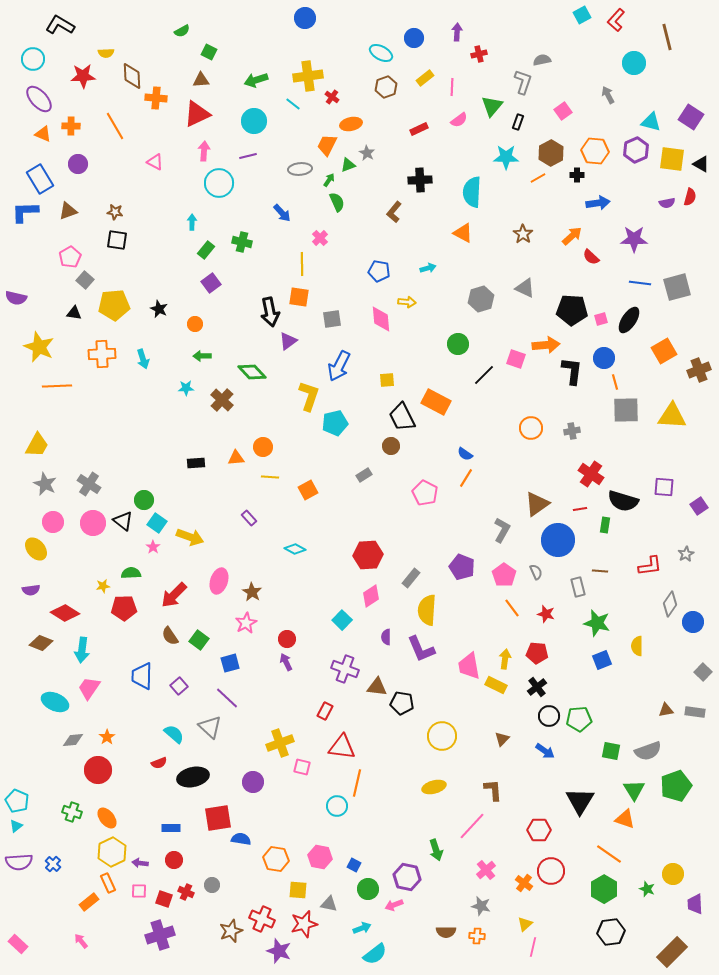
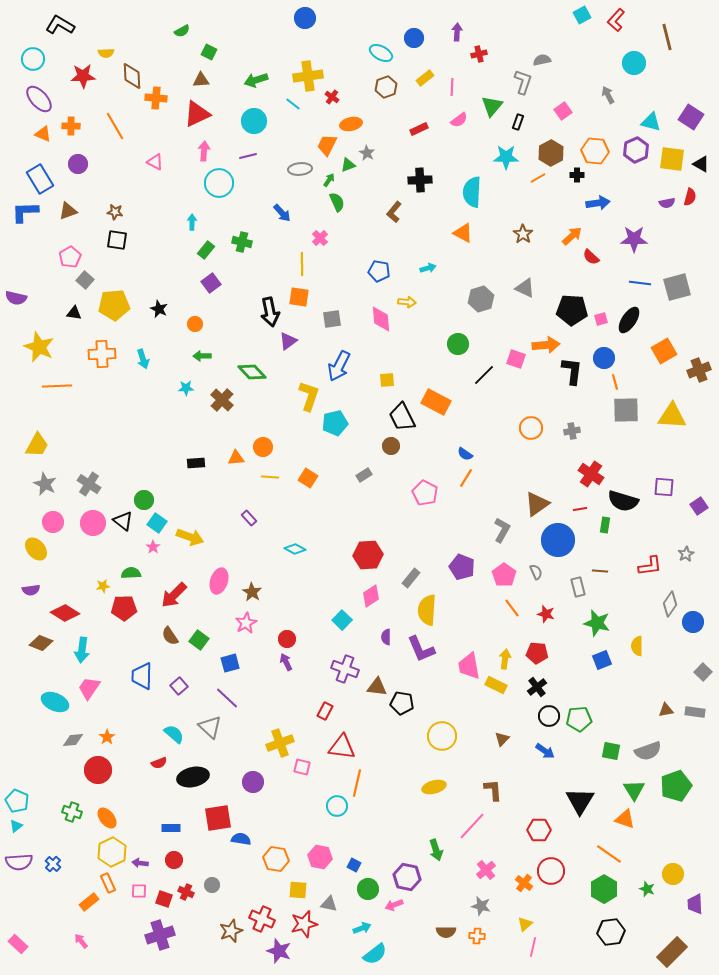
orange square at (308, 490): moved 12 px up; rotated 30 degrees counterclockwise
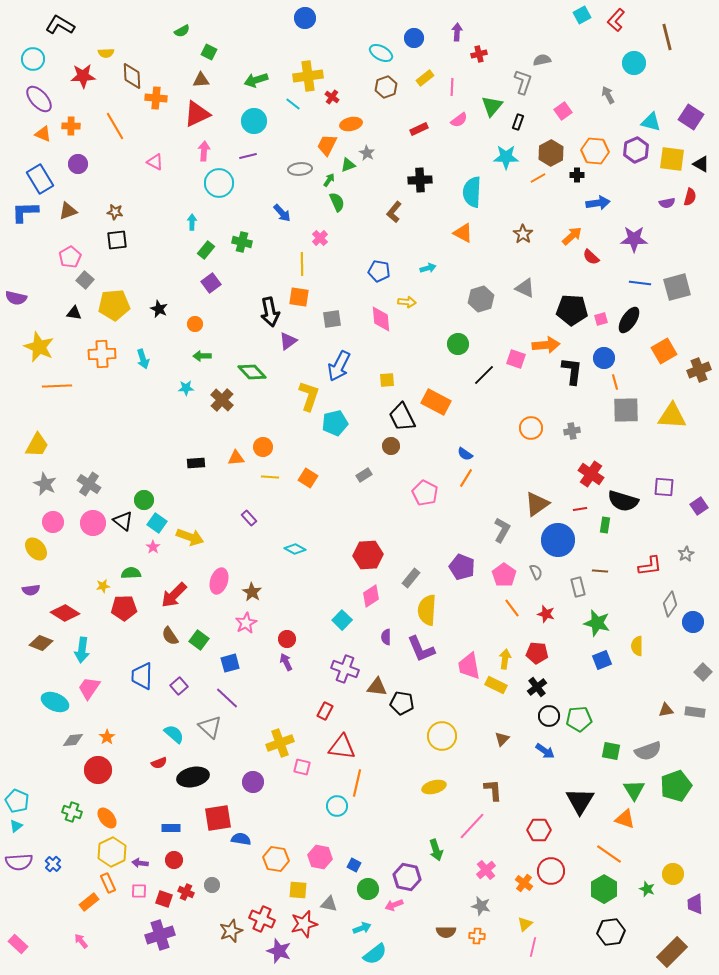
black square at (117, 240): rotated 15 degrees counterclockwise
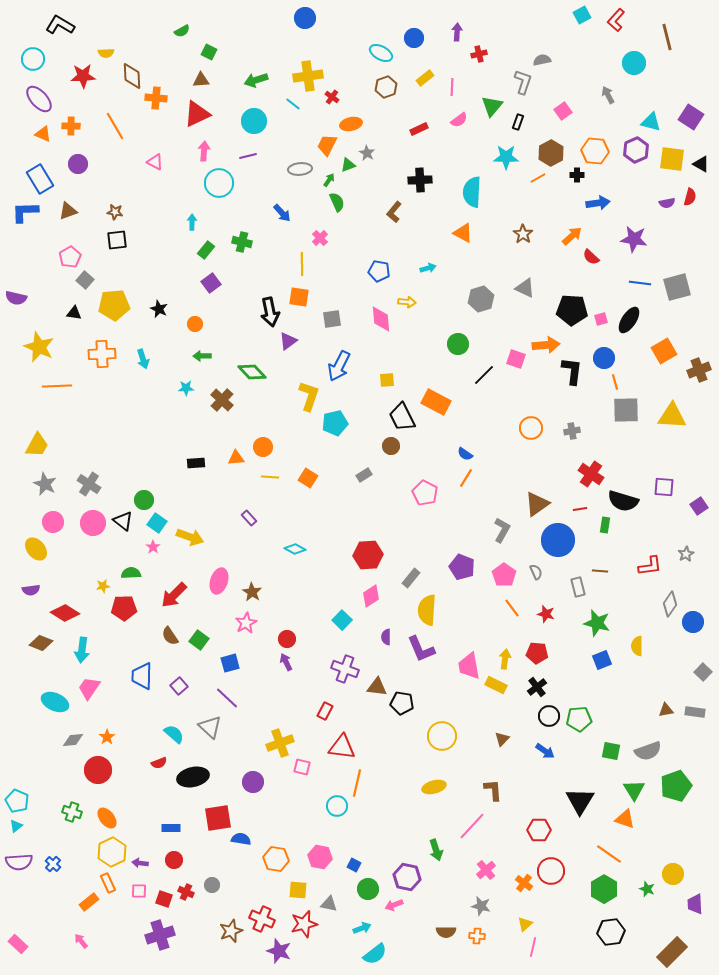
purple star at (634, 239): rotated 8 degrees clockwise
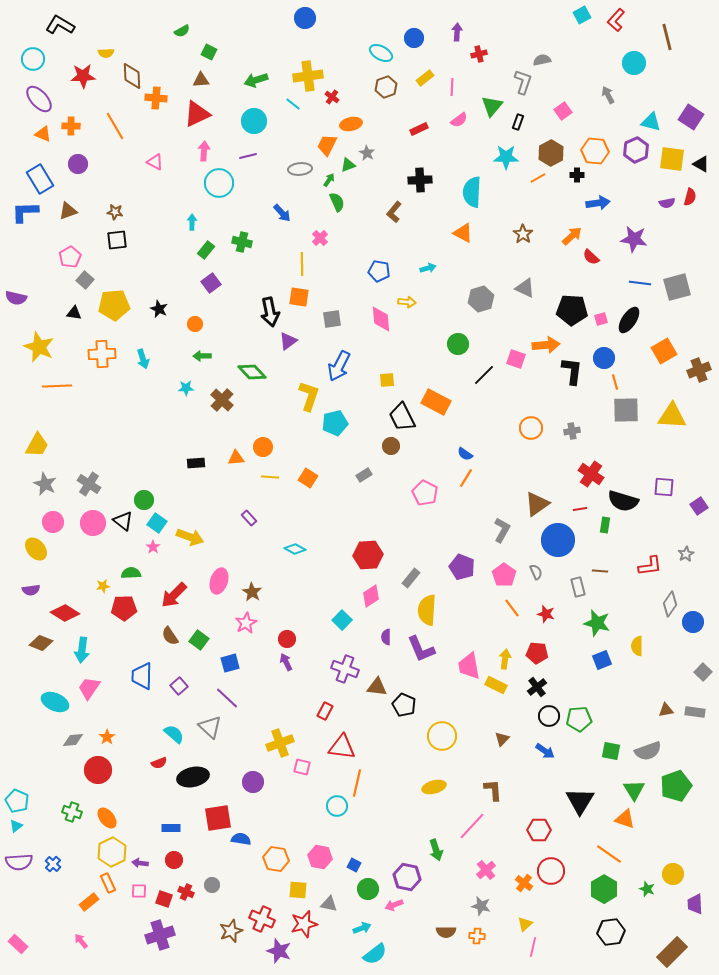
black pentagon at (402, 703): moved 2 px right, 2 px down; rotated 15 degrees clockwise
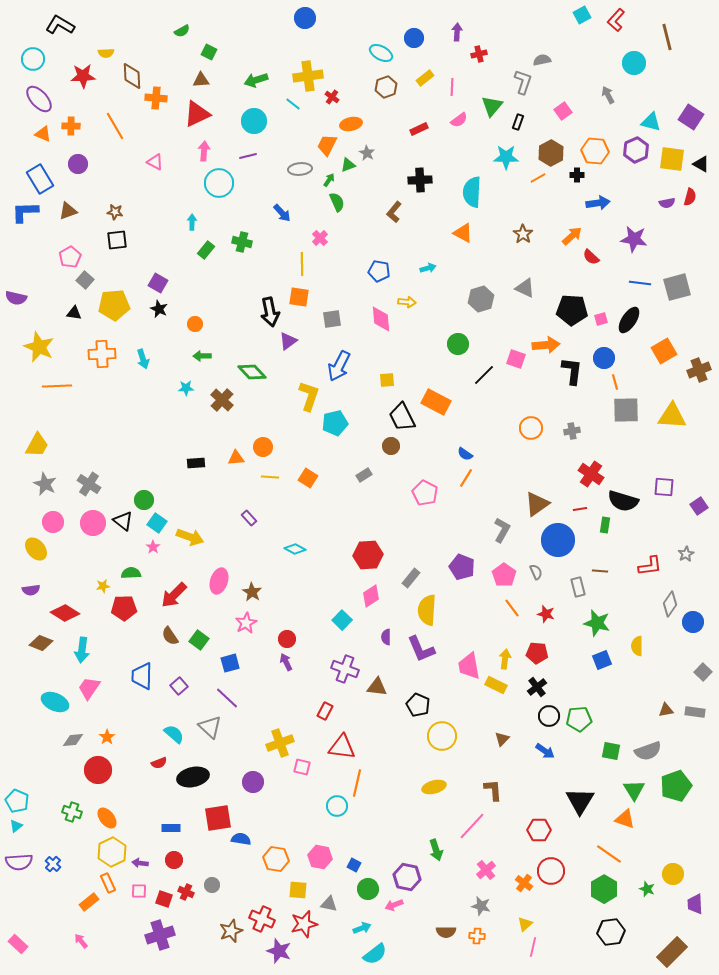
purple square at (211, 283): moved 53 px left; rotated 24 degrees counterclockwise
black pentagon at (404, 705): moved 14 px right
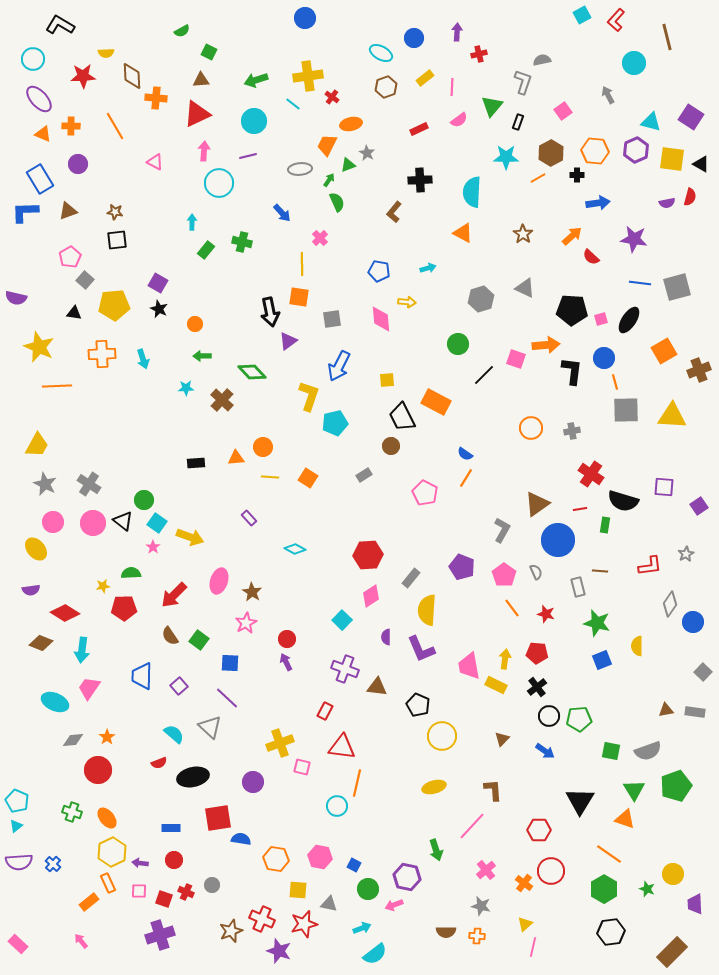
blue square at (230, 663): rotated 18 degrees clockwise
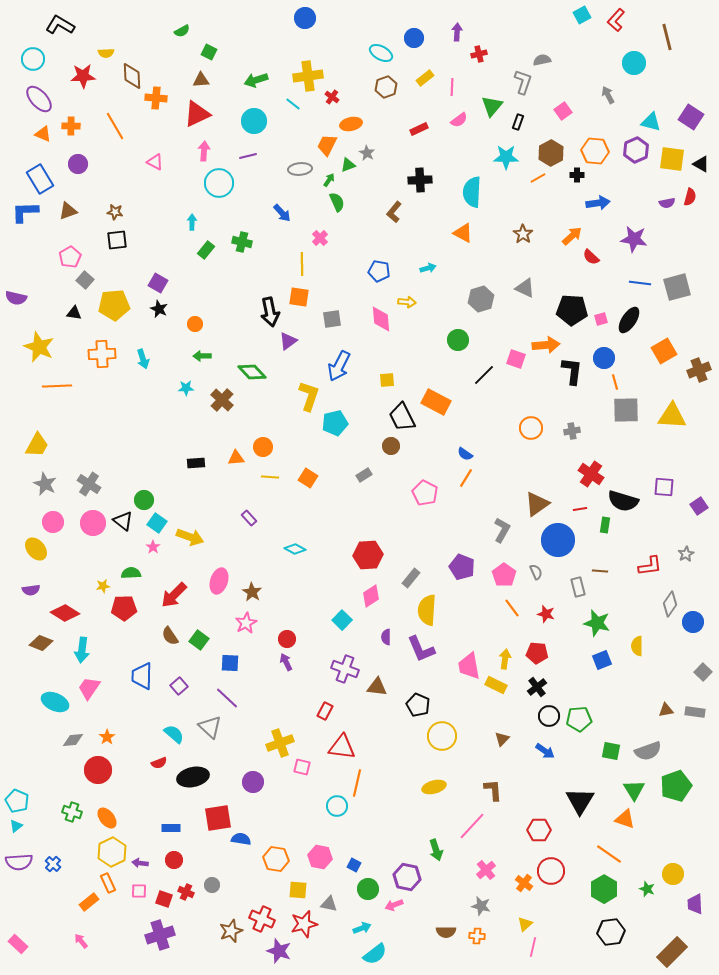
green circle at (458, 344): moved 4 px up
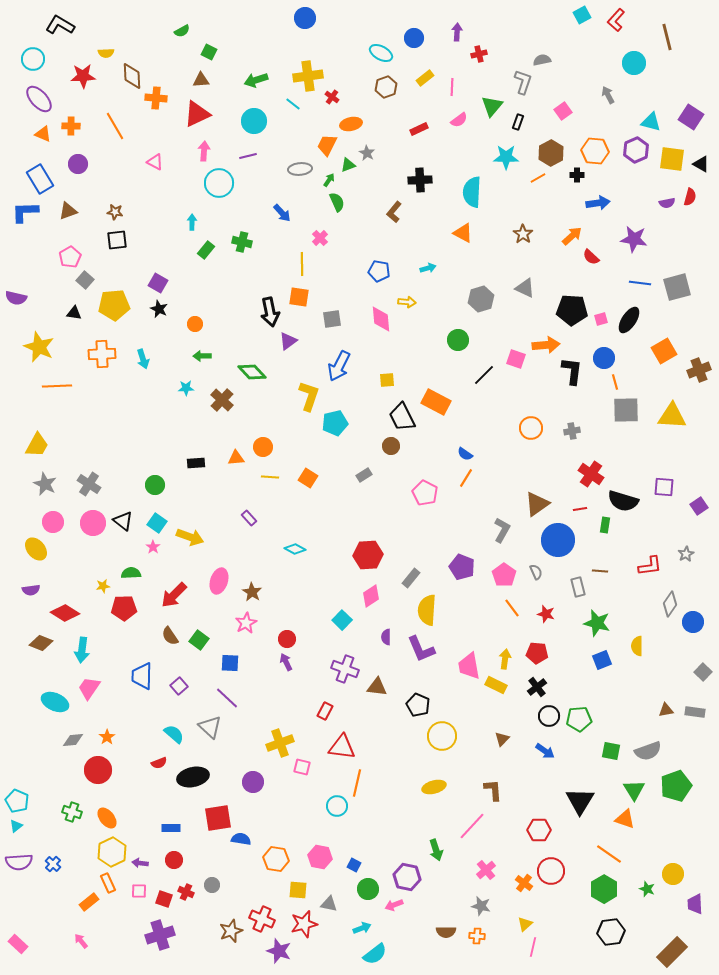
green circle at (144, 500): moved 11 px right, 15 px up
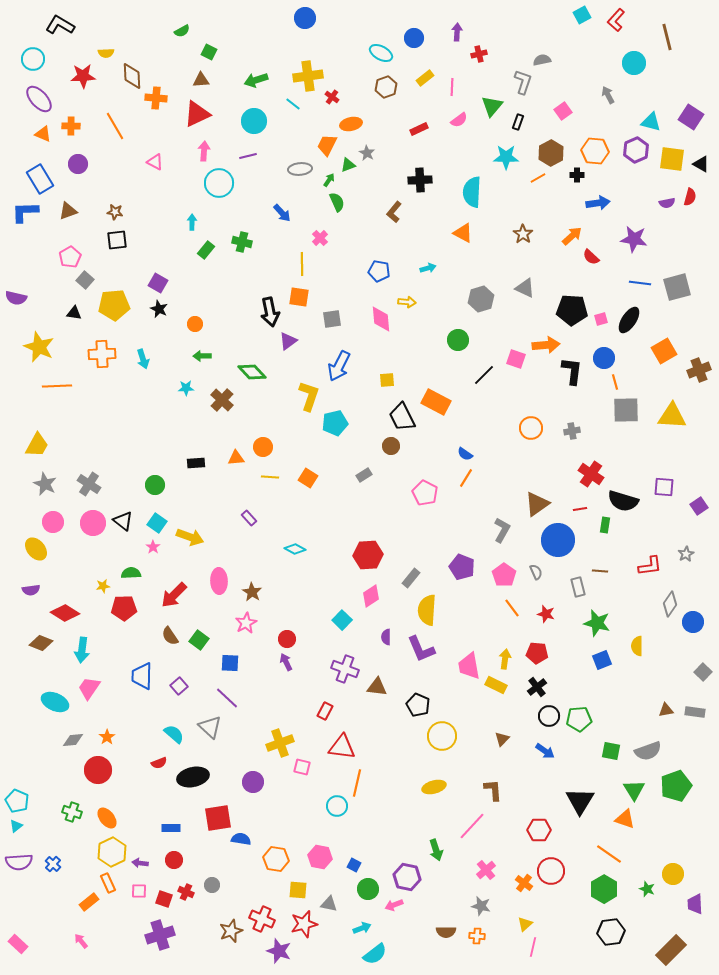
pink ellipse at (219, 581): rotated 20 degrees counterclockwise
brown rectangle at (672, 952): moved 1 px left, 2 px up
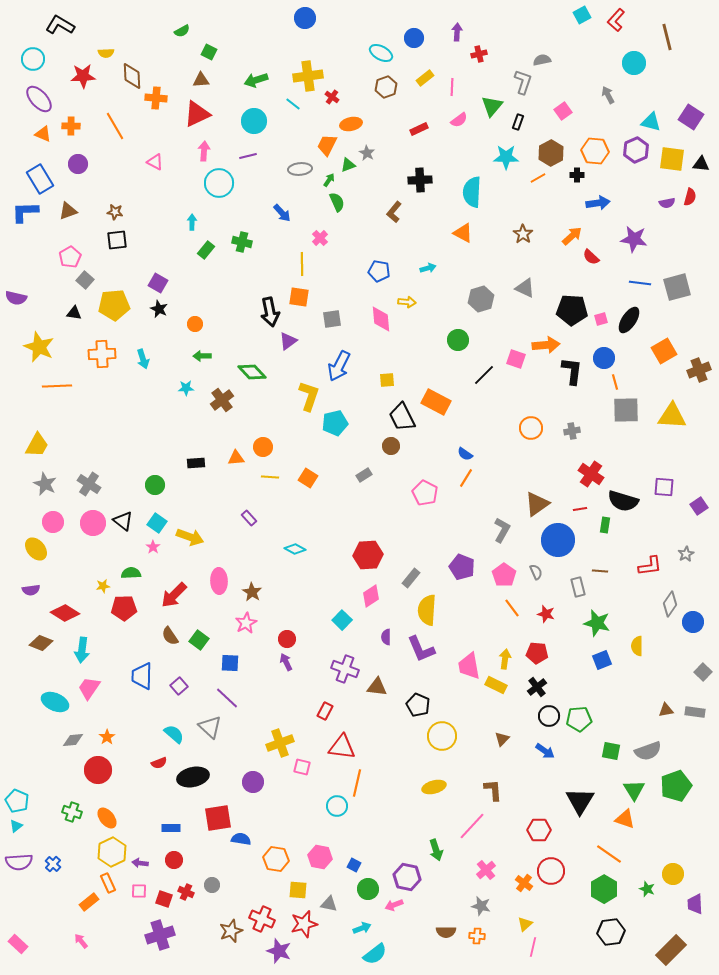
black triangle at (701, 164): rotated 24 degrees counterclockwise
brown cross at (222, 400): rotated 10 degrees clockwise
